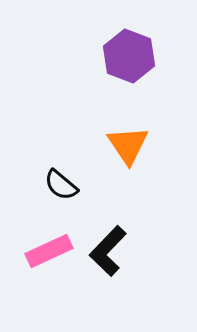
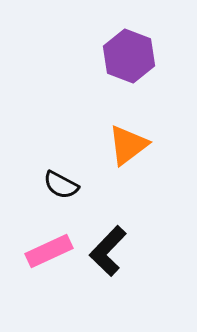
orange triangle: rotated 27 degrees clockwise
black semicircle: rotated 12 degrees counterclockwise
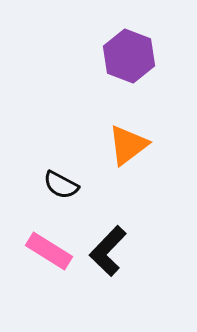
pink rectangle: rotated 57 degrees clockwise
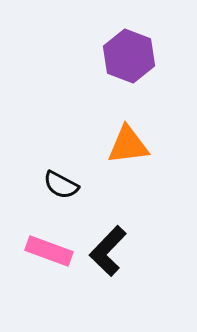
orange triangle: rotated 30 degrees clockwise
pink rectangle: rotated 12 degrees counterclockwise
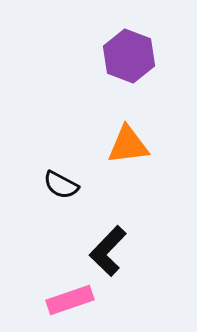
pink rectangle: moved 21 px right, 49 px down; rotated 39 degrees counterclockwise
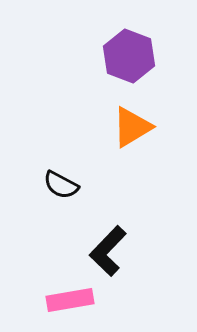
orange triangle: moved 4 px right, 18 px up; rotated 24 degrees counterclockwise
pink rectangle: rotated 9 degrees clockwise
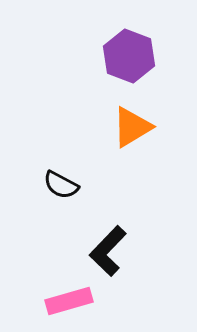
pink rectangle: moved 1 px left, 1 px down; rotated 6 degrees counterclockwise
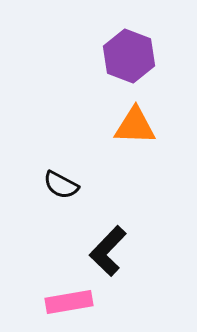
orange triangle: moved 3 px right, 1 px up; rotated 33 degrees clockwise
pink rectangle: moved 1 px down; rotated 6 degrees clockwise
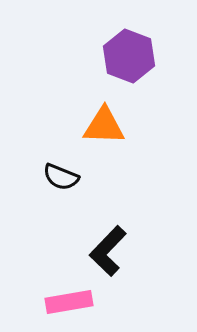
orange triangle: moved 31 px left
black semicircle: moved 8 px up; rotated 6 degrees counterclockwise
